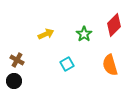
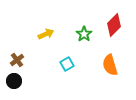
brown cross: rotated 24 degrees clockwise
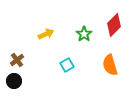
cyan square: moved 1 px down
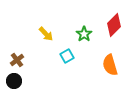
yellow arrow: rotated 70 degrees clockwise
cyan square: moved 9 px up
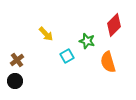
green star: moved 3 px right, 7 px down; rotated 21 degrees counterclockwise
orange semicircle: moved 2 px left, 3 px up
black circle: moved 1 px right
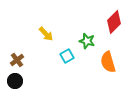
red diamond: moved 3 px up
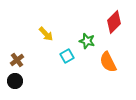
orange semicircle: rotated 10 degrees counterclockwise
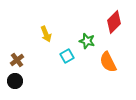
yellow arrow: rotated 21 degrees clockwise
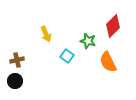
red diamond: moved 1 px left, 4 px down
green star: moved 1 px right
cyan square: rotated 24 degrees counterclockwise
brown cross: rotated 24 degrees clockwise
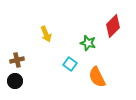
green star: moved 2 px down
cyan square: moved 3 px right, 8 px down
orange semicircle: moved 11 px left, 15 px down
